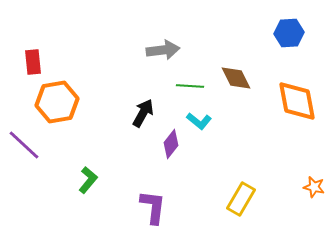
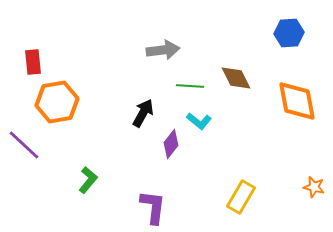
yellow rectangle: moved 2 px up
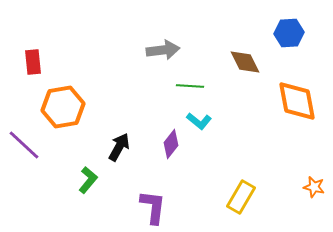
brown diamond: moved 9 px right, 16 px up
orange hexagon: moved 6 px right, 5 px down
black arrow: moved 24 px left, 34 px down
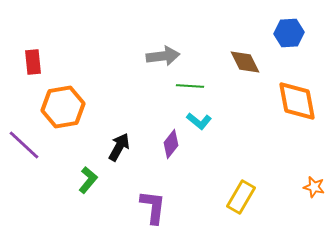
gray arrow: moved 6 px down
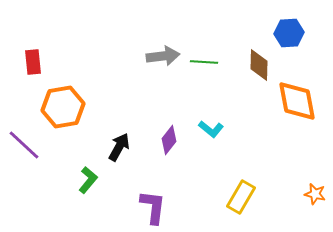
brown diamond: moved 14 px right, 3 px down; rotated 28 degrees clockwise
green line: moved 14 px right, 24 px up
cyan L-shape: moved 12 px right, 8 px down
purple diamond: moved 2 px left, 4 px up
orange star: moved 1 px right, 7 px down
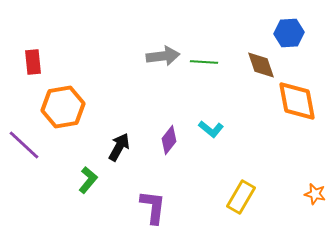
brown diamond: moved 2 px right; rotated 20 degrees counterclockwise
